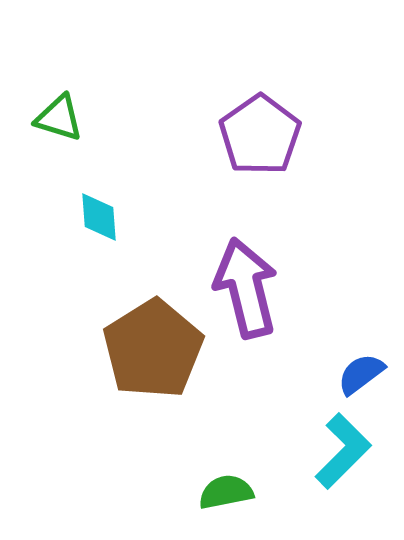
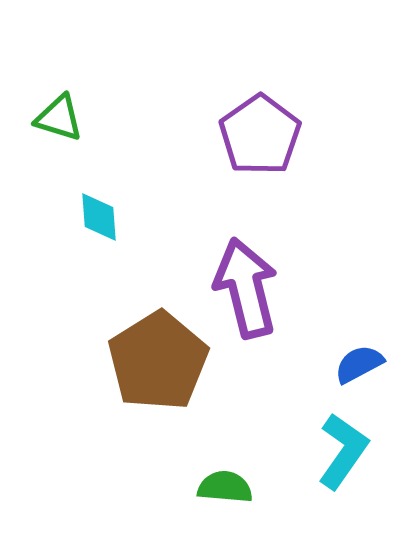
brown pentagon: moved 5 px right, 12 px down
blue semicircle: moved 2 px left, 10 px up; rotated 9 degrees clockwise
cyan L-shape: rotated 10 degrees counterclockwise
green semicircle: moved 1 px left, 5 px up; rotated 16 degrees clockwise
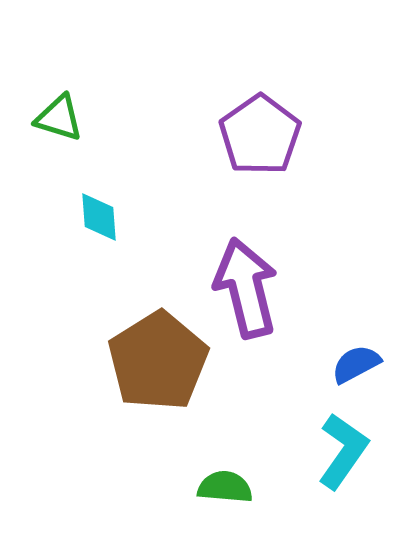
blue semicircle: moved 3 px left
